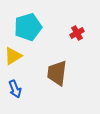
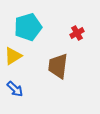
brown trapezoid: moved 1 px right, 7 px up
blue arrow: rotated 24 degrees counterclockwise
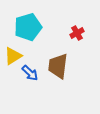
blue arrow: moved 15 px right, 16 px up
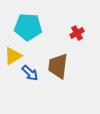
cyan pentagon: rotated 20 degrees clockwise
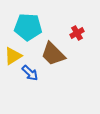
brown trapezoid: moved 5 px left, 12 px up; rotated 52 degrees counterclockwise
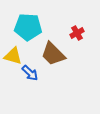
yellow triangle: rotated 48 degrees clockwise
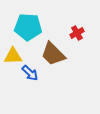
yellow triangle: rotated 18 degrees counterclockwise
